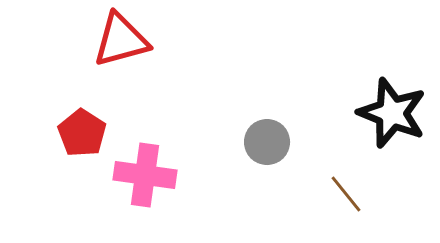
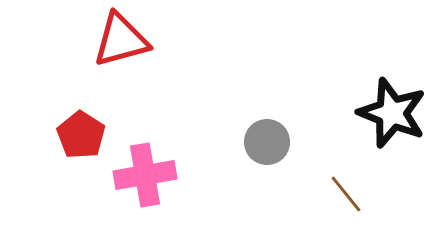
red pentagon: moved 1 px left, 2 px down
pink cross: rotated 18 degrees counterclockwise
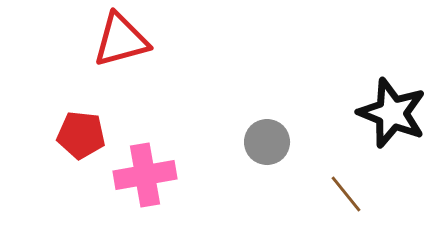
red pentagon: rotated 27 degrees counterclockwise
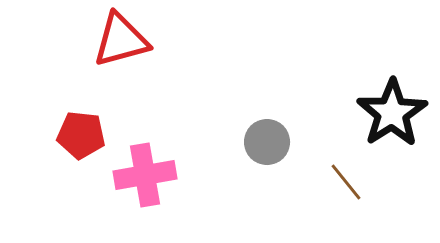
black star: rotated 18 degrees clockwise
brown line: moved 12 px up
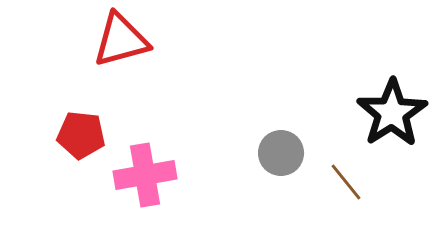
gray circle: moved 14 px right, 11 px down
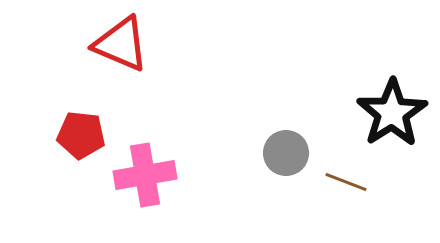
red triangle: moved 4 px down; rotated 38 degrees clockwise
gray circle: moved 5 px right
brown line: rotated 30 degrees counterclockwise
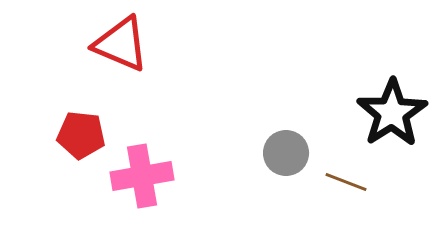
pink cross: moved 3 px left, 1 px down
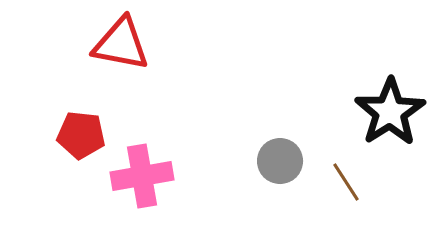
red triangle: rotated 12 degrees counterclockwise
black star: moved 2 px left, 1 px up
gray circle: moved 6 px left, 8 px down
brown line: rotated 36 degrees clockwise
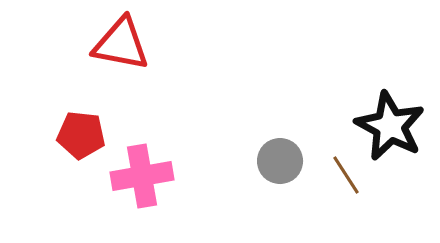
black star: moved 14 px down; rotated 12 degrees counterclockwise
brown line: moved 7 px up
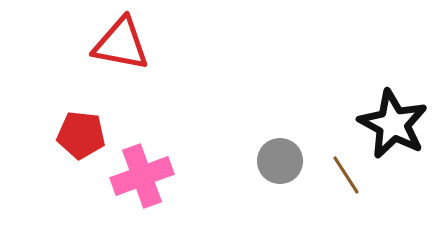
black star: moved 3 px right, 2 px up
pink cross: rotated 10 degrees counterclockwise
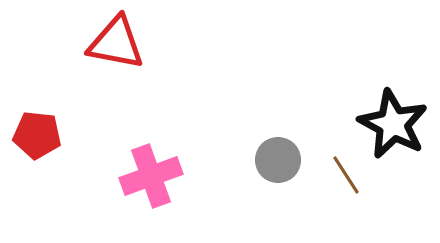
red triangle: moved 5 px left, 1 px up
red pentagon: moved 44 px left
gray circle: moved 2 px left, 1 px up
pink cross: moved 9 px right
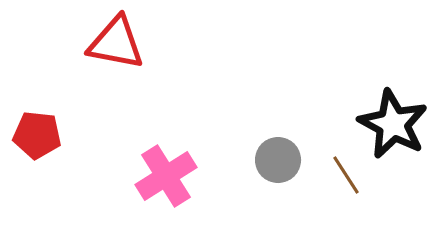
pink cross: moved 15 px right; rotated 12 degrees counterclockwise
